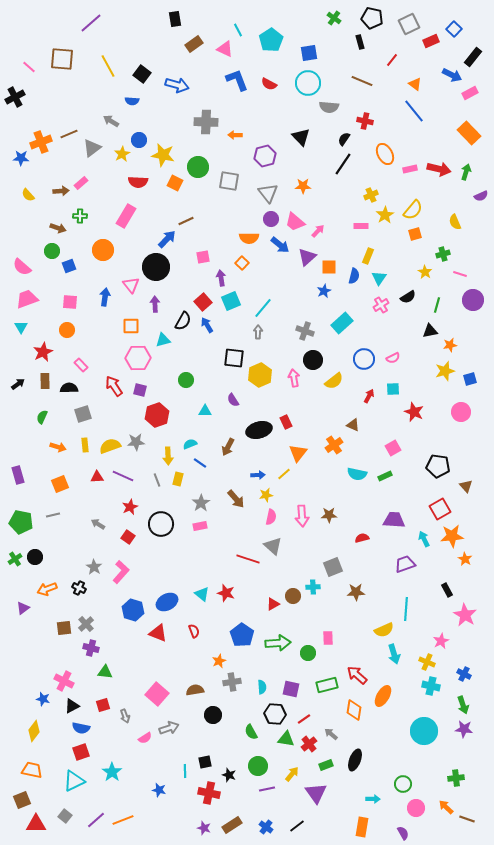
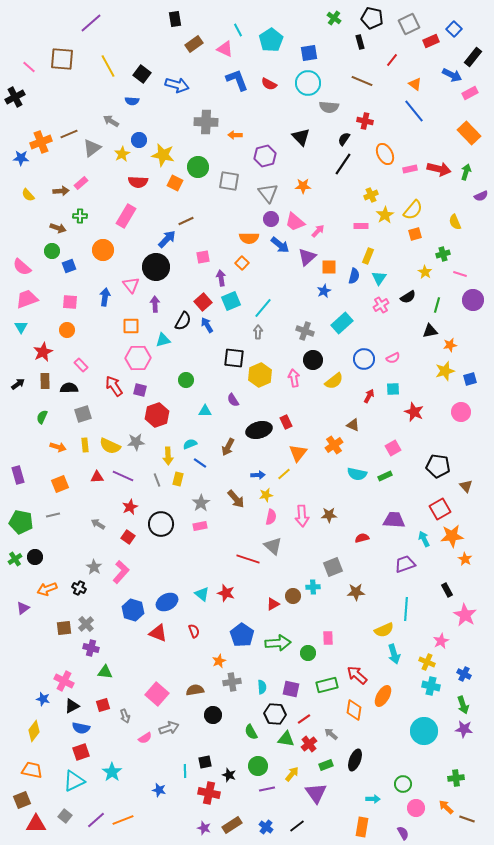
yellow semicircle at (110, 446): rotated 135 degrees counterclockwise
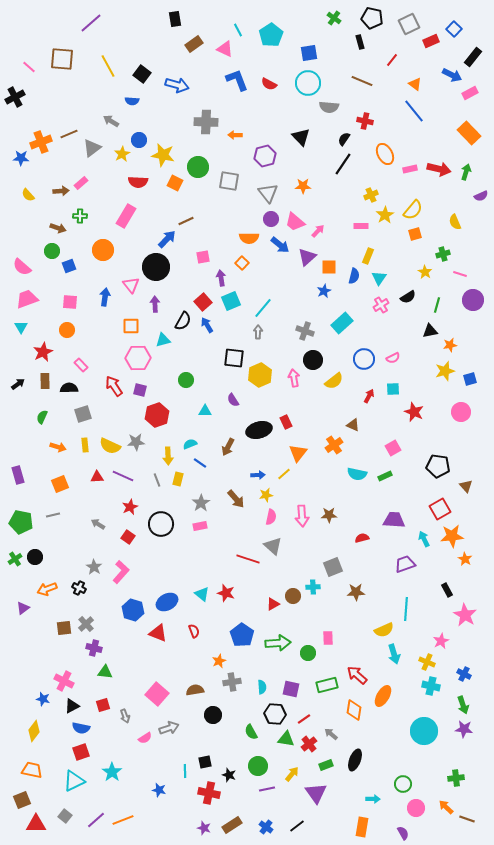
cyan pentagon at (271, 40): moved 5 px up
purple cross at (91, 648): moved 3 px right
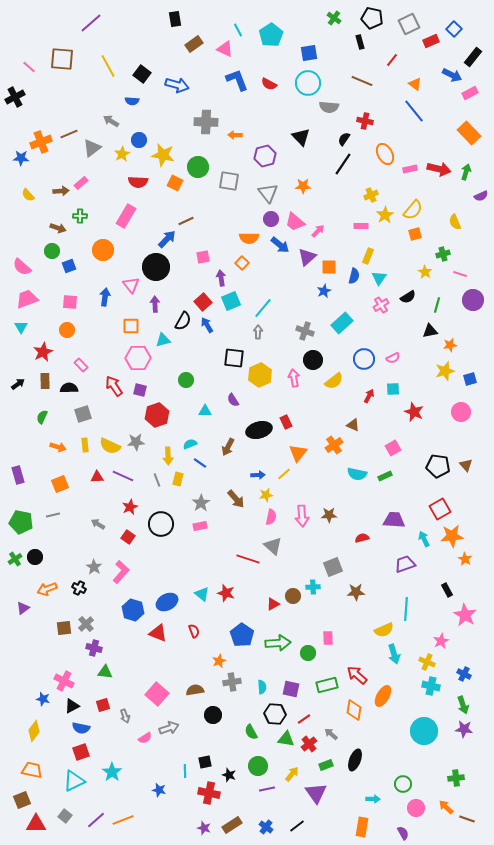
brown triangle at (466, 486): moved 21 px up
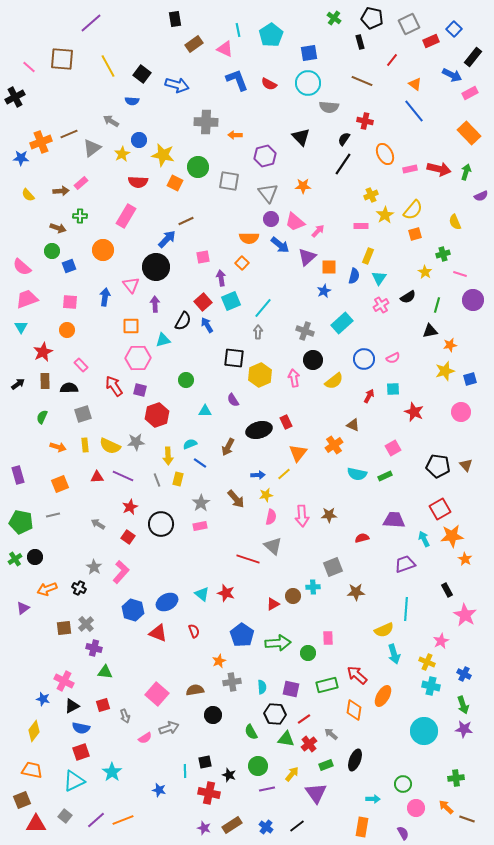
cyan line at (238, 30): rotated 16 degrees clockwise
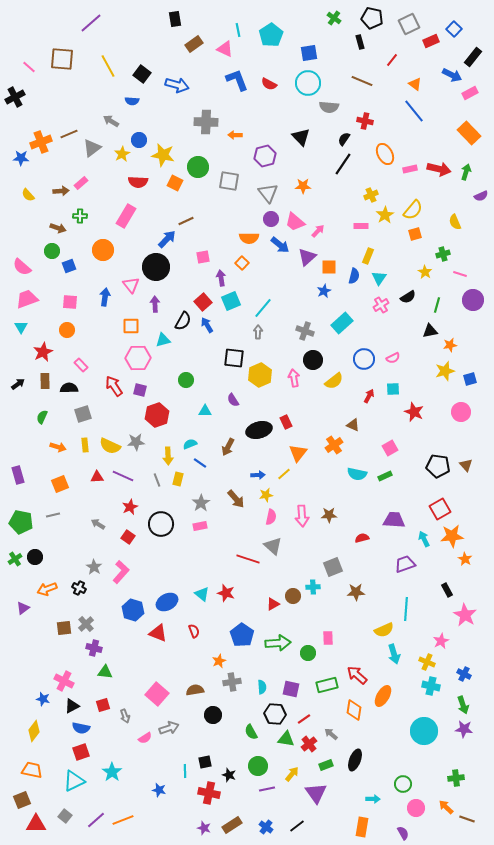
pink square at (393, 448): moved 3 px left
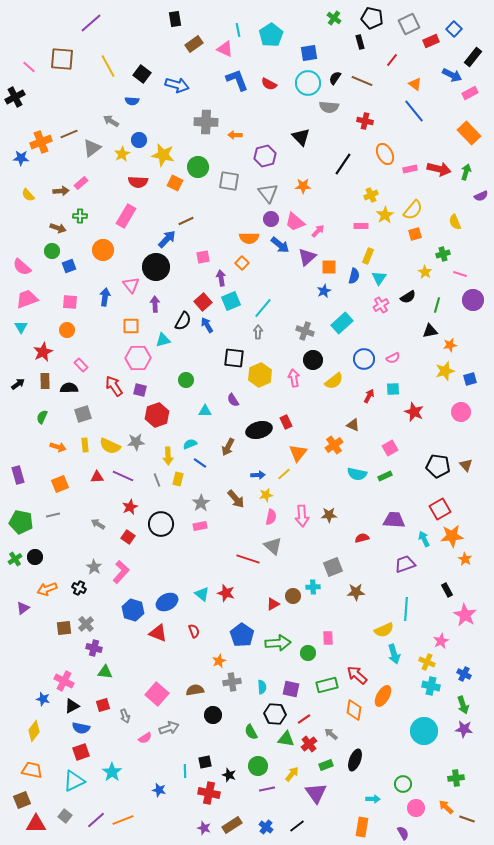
black semicircle at (344, 139): moved 9 px left, 61 px up
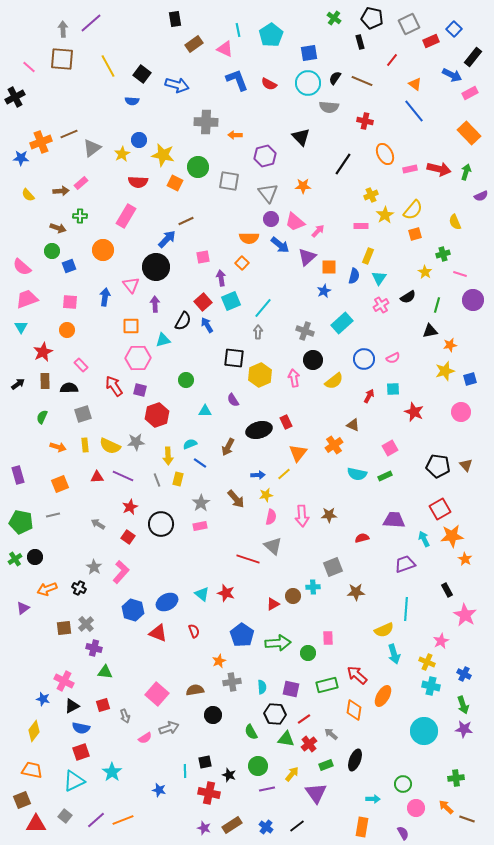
gray arrow at (111, 121): moved 48 px left, 92 px up; rotated 56 degrees clockwise
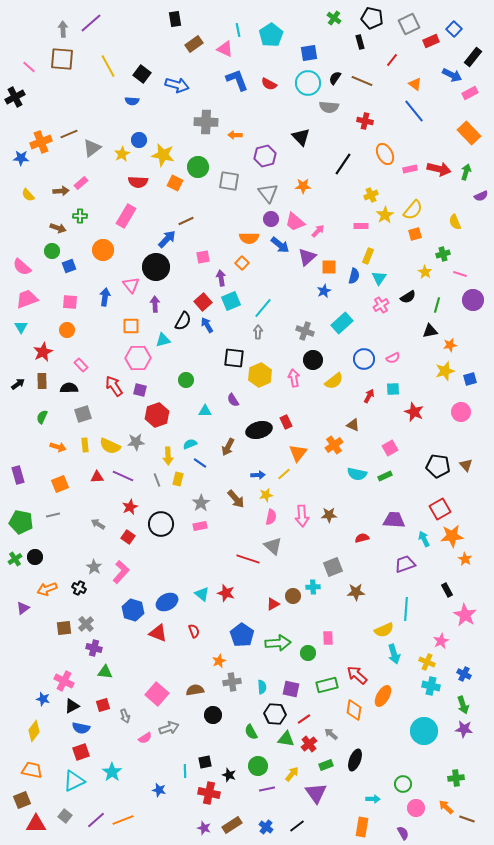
brown rectangle at (45, 381): moved 3 px left
